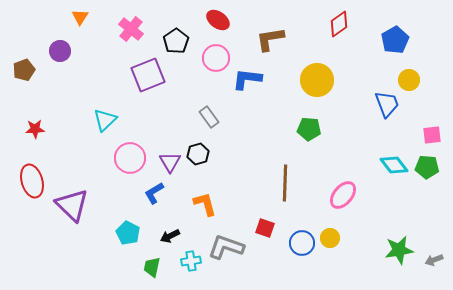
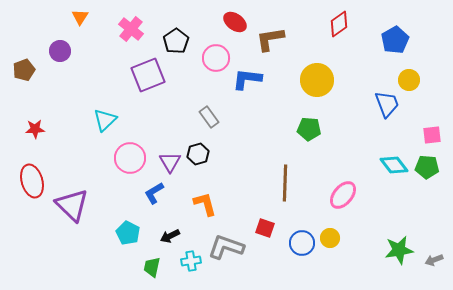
red ellipse at (218, 20): moved 17 px right, 2 px down
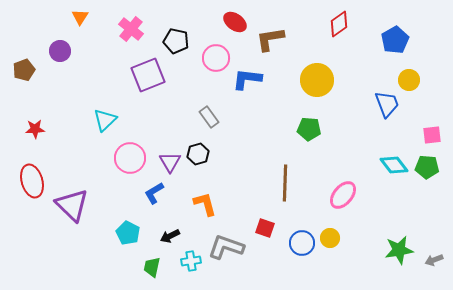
black pentagon at (176, 41): rotated 25 degrees counterclockwise
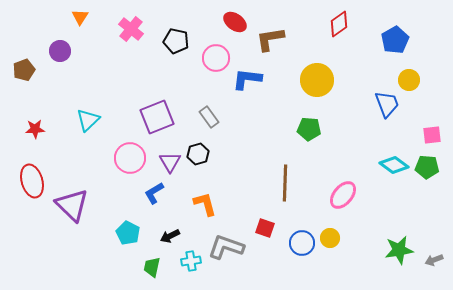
purple square at (148, 75): moved 9 px right, 42 px down
cyan triangle at (105, 120): moved 17 px left
cyan diamond at (394, 165): rotated 16 degrees counterclockwise
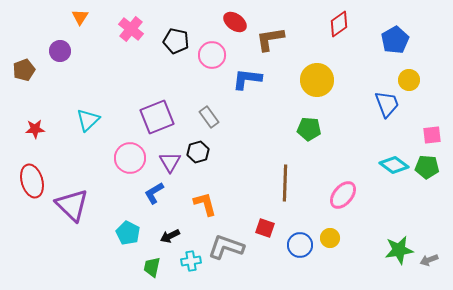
pink circle at (216, 58): moved 4 px left, 3 px up
black hexagon at (198, 154): moved 2 px up
blue circle at (302, 243): moved 2 px left, 2 px down
gray arrow at (434, 260): moved 5 px left
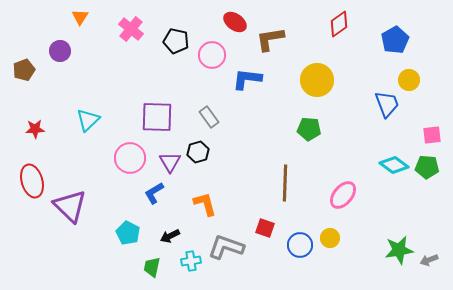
purple square at (157, 117): rotated 24 degrees clockwise
purple triangle at (72, 205): moved 2 px left, 1 px down
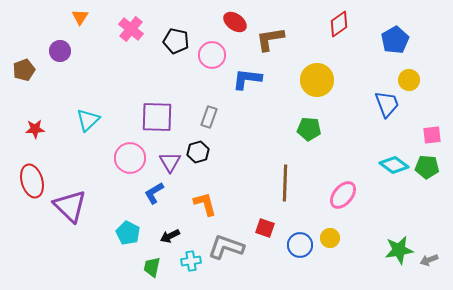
gray rectangle at (209, 117): rotated 55 degrees clockwise
